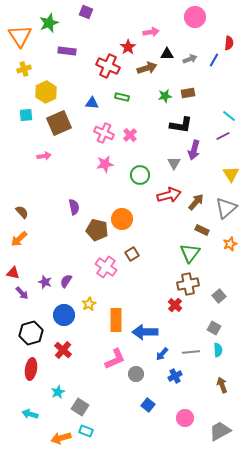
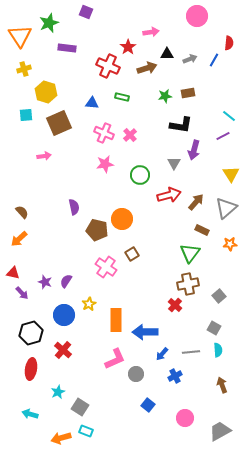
pink circle at (195, 17): moved 2 px right, 1 px up
purple rectangle at (67, 51): moved 3 px up
yellow hexagon at (46, 92): rotated 15 degrees counterclockwise
orange star at (230, 244): rotated 16 degrees clockwise
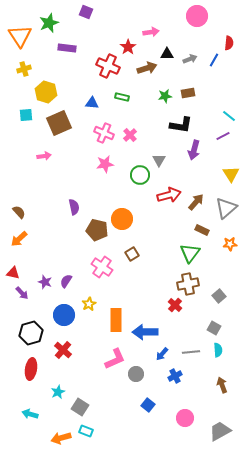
gray triangle at (174, 163): moved 15 px left, 3 px up
brown semicircle at (22, 212): moved 3 px left
pink cross at (106, 267): moved 4 px left
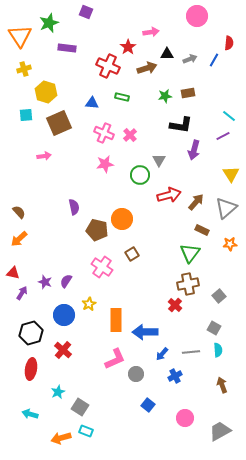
purple arrow at (22, 293): rotated 104 degrees counterclockwise
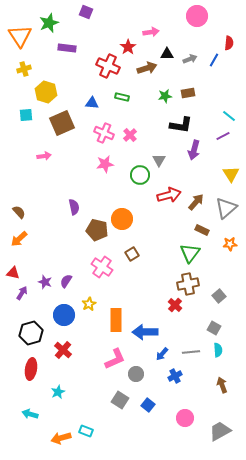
brown square at (59, 123): moved 3 px right
gray square at (80, 407): moved 40 px right, 7 px up
